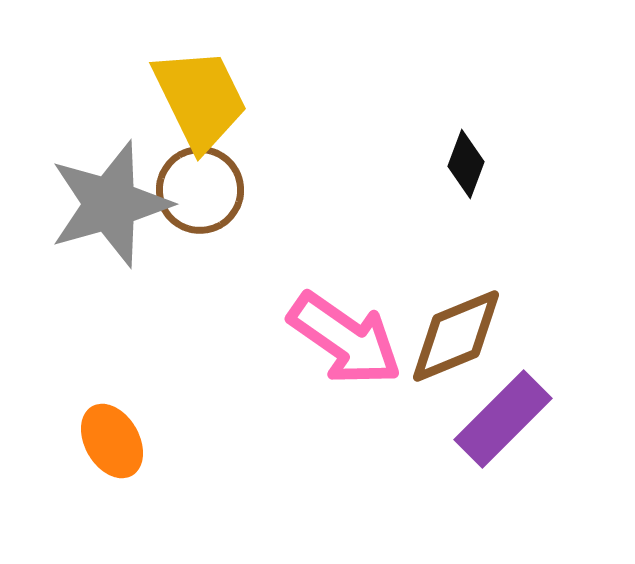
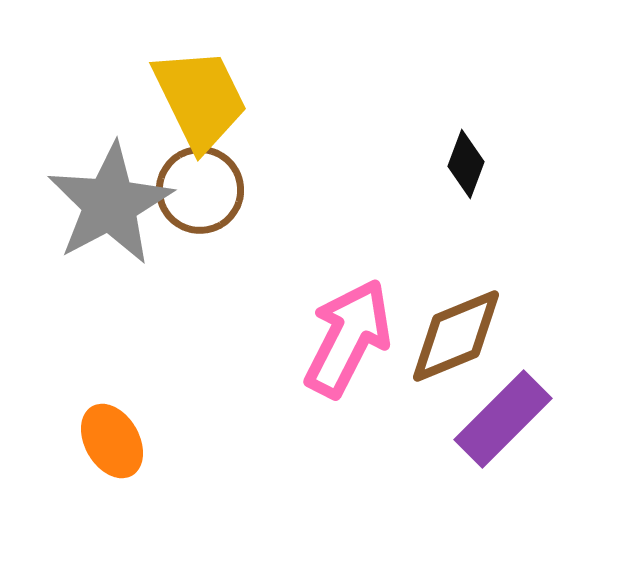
gray star: rotated 12 degrees counterclockwise
pink arrow: moved 3 px right, 1 px up; rotated 98 degrees counterclockwise
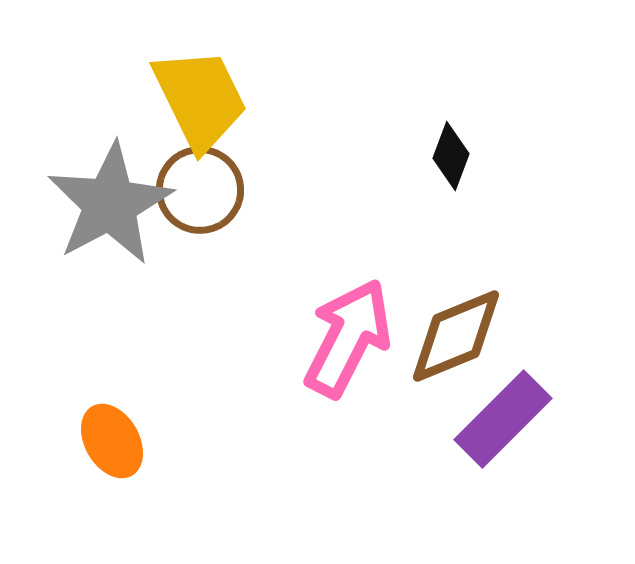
black diamond: moved 15 px left, 8 px up
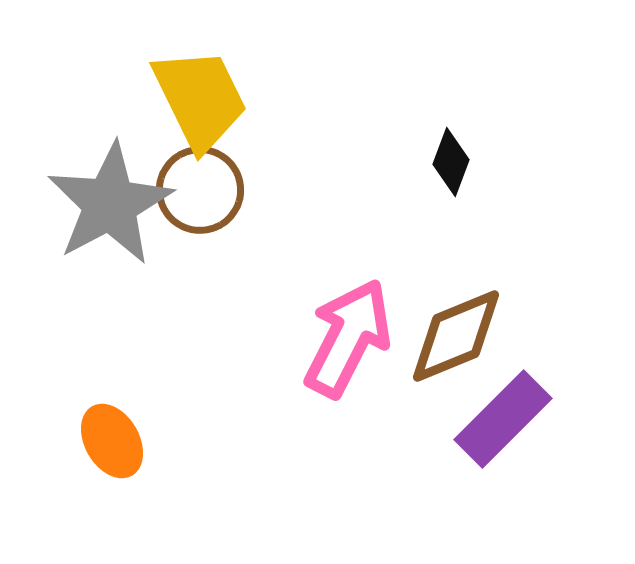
black diamond: moved 6 px down
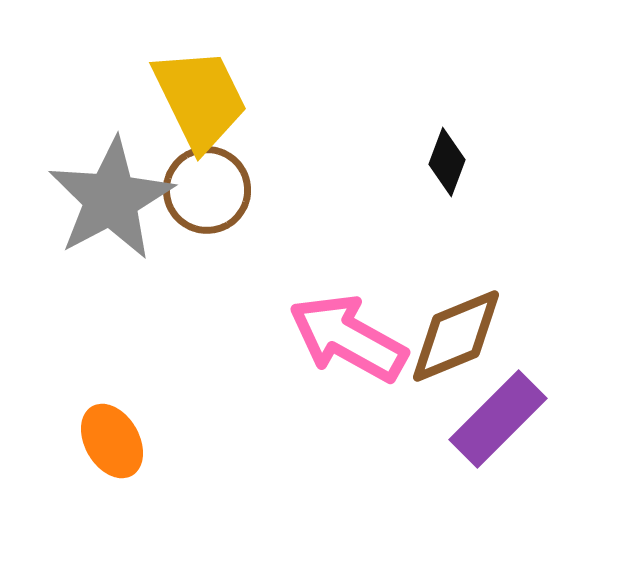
black diamond: moved 4 px left
brown circle: moved 7 px right
gray star: moved 1 px right, 5 px up
pink arrow: rotated 88 degrees counterclockwise
purple rectangle: moved 5 px left
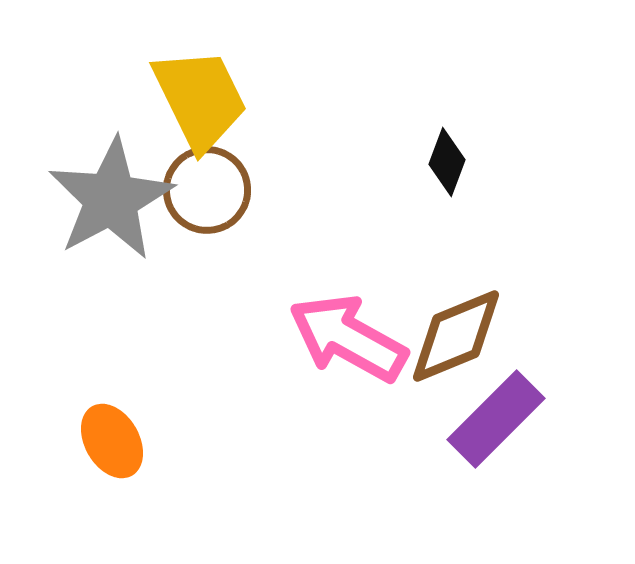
purple rectangle: moved 2 px left
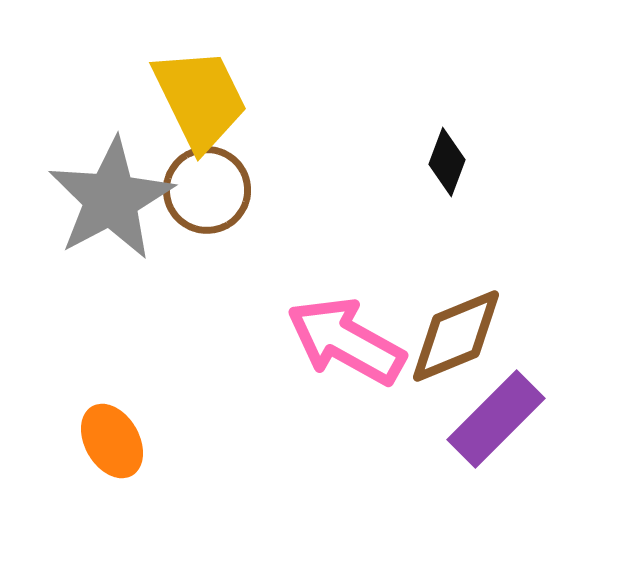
pink arrow: moved 2 px left, 3 px down
